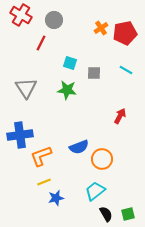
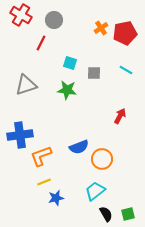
gray triangle: moved 3 px up; rotated 45 degrees clockwise
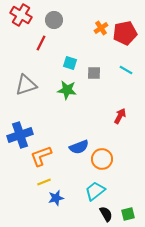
blue cross: rotated 10 degrees counterclockwise
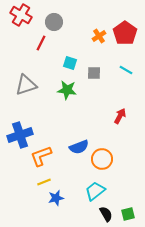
gray circle: moved 2 px down
orange cross: moved 2 px left, 8 px down
red pentagon: rotated 25 degrees counterclockwise
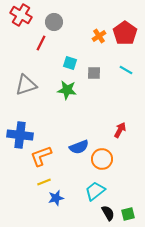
red arrow: moved 14 px down
blue cross: rotated 25 degrees clockwise
black semicircle: moved 2 px right, 1 px up
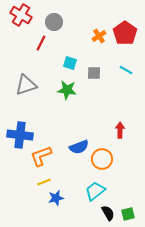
red arrow: rotated 28 degrees counterclockwise
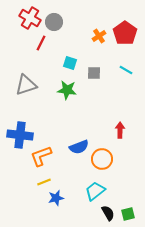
red cross: moved 9 px right, 3 px down
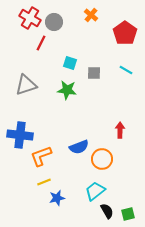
orange cross: moved 8 px left, 21 px up; rotated 16 degrees counterclockwise
blue star: moved 1 px right
black semicircle: moved 1 px left, 2 px up
